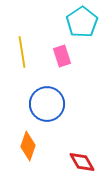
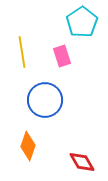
blue circle: moved 2 px left, 4 px up
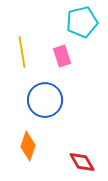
cyan pentagon: rotated 20 degrees clockwise
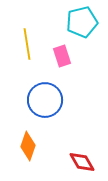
yellow line: moved 5 px right, 8 px up
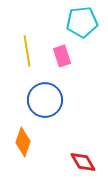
cyan pentagon: rotated 8 degrees clockwise
yellow line: moved 7 px down
orange diamond: moved 5 px left, 4 px up
red diamond: moved 1 px right
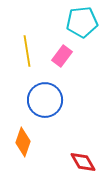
pink rectangle: rotated 55 degrees clockwise
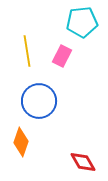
pink rectangle: rotated 10 degrees counterclockwise
blue circle: moved 6 px left, 1 px down
orange diamond: moved 2 px left
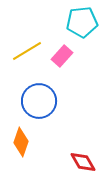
yellow line: rotated 68 degrees clockwise
pink rectangle: rotated 15 degrees clockwise
